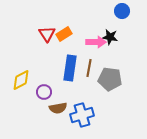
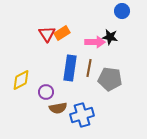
orange rectangle: moved 2 px left, 1 px up
pink arrow: moved 1 px left
purple circle: moved 2 px right
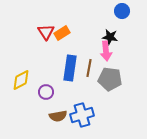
red triangle: moved 1 px left, 2 px up
pink arrow: moved 11 px right, 9 px down; rotated 84 degrees clockwise
brown semicircle: moved 8 px down
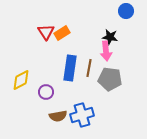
blue circle: moved 4 px right
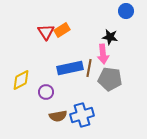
orange rectangle: moved 3 px up
pink arrow: moved 3 px left, 3 px down
blue rectangle: rotated 70 degrees clockwise
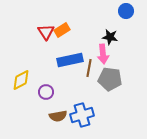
blue rectangle: moved 8 px up
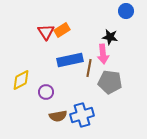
gray pentagon: moved 3 px down
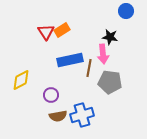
purple circle: moved 5 px right, 3 px down
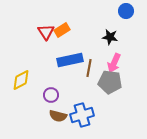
pink arrow: moved 11 px right, 9 px down; rotated 30 degrees clockwise
brown semicircle: rotated 24 degrees clockwise
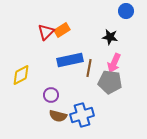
red triangle: rotated 18 degrees clockwise
yellow diamond: moved 5 px up
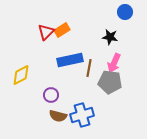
blue circle: moved 1 px left, 1 px down
